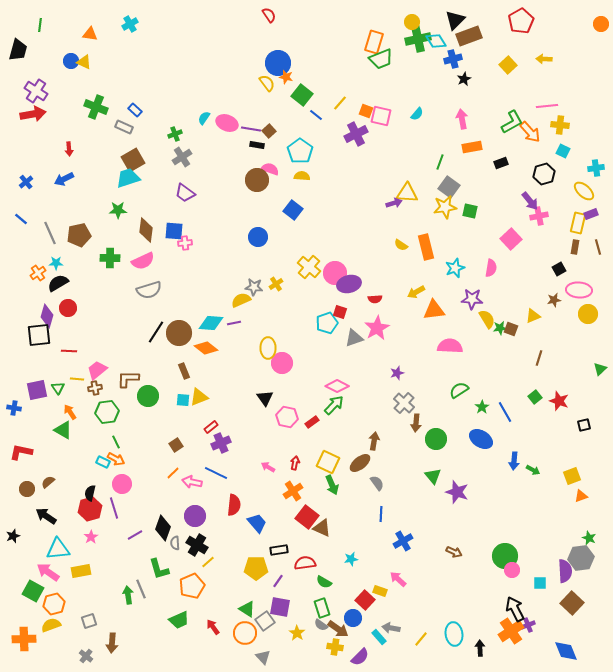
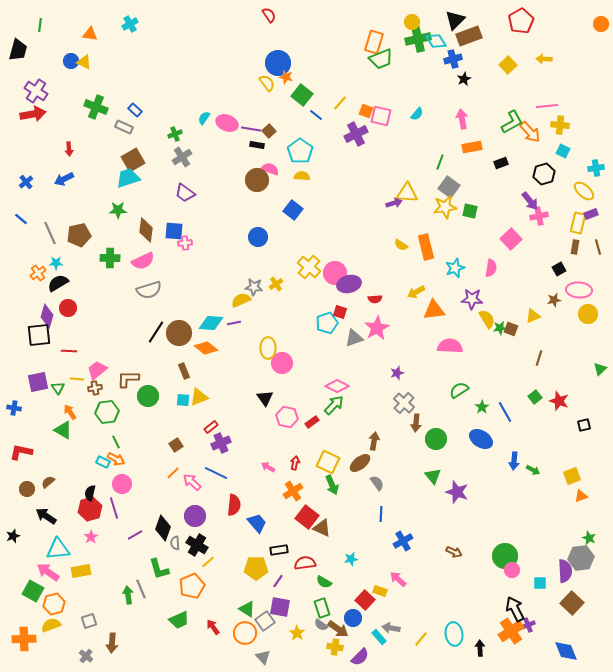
purple square at (37, 390): moved 1 px right, 8 px up
pink arrow at (192, 482): rotated 30 degrees clockwise
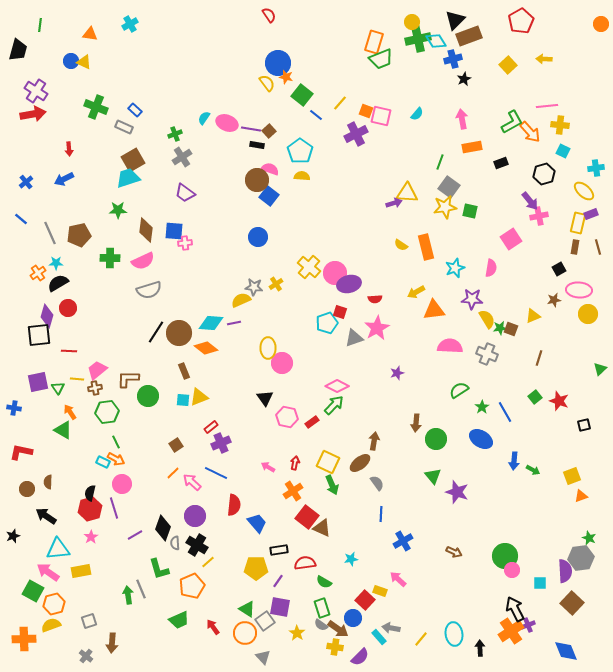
blue square at (293, 210): moved 24 px left, 14 px up
pink square at (511, 239): rotated 10 degrees clockwise
gray cross at (404, 403): moved 83 px right, 49 px up; rotated 20 degrees counterclockwise
brown semicircle at (48, 482): rotated 48 degrees counterclockwise
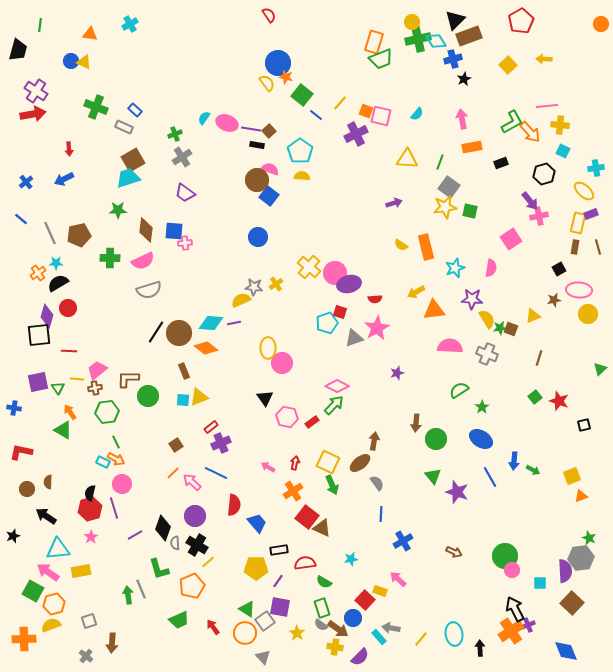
yellow triangle at (407, 193): moved 34 px up
blue line at (505, 412): moved 15 px left, 65 px down
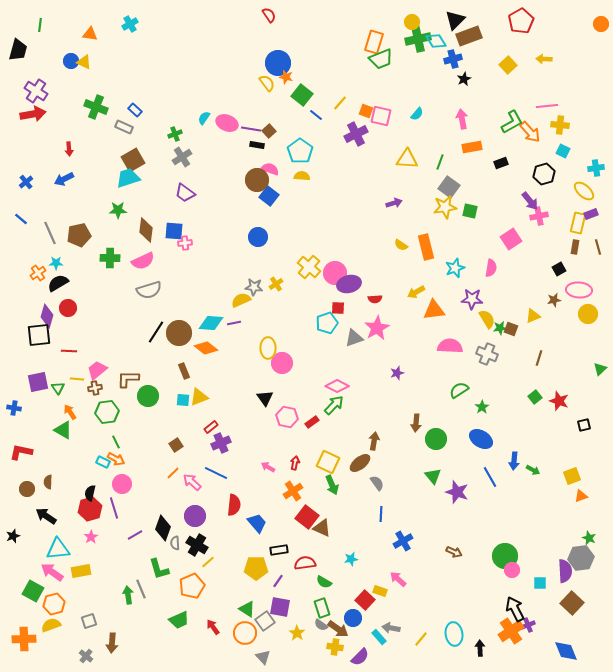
red square at (340, 312): moved 2 px left, 4 px up; rotated 16 degrees counterclockwise
pink arrow at (48, 572): moved 4 px right
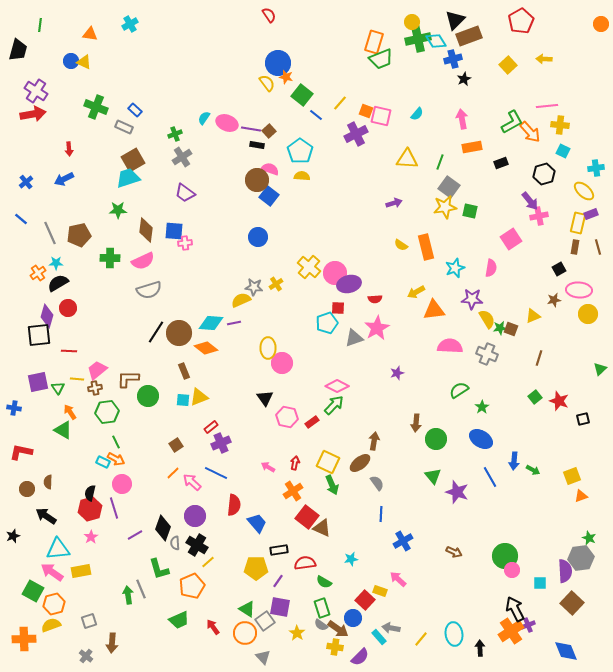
black square at (584, 425): moved 1 px left, 6 px up
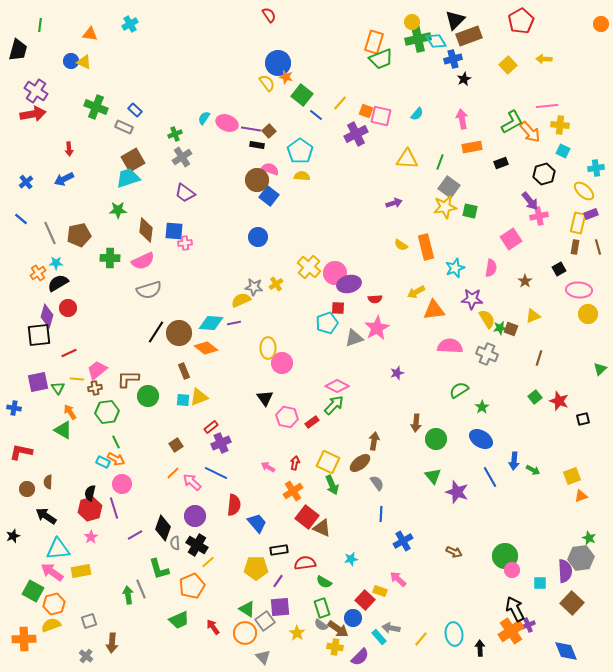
brown star at (554, 300): moved 29 px left, 19 px up; rotated 24 degrees counterclockwise
red line at (69, 351): moved 2 px down; rotated 28 degrees counterclockwise
purple square at (280, 607): rotated 15 degrees counterclockwise
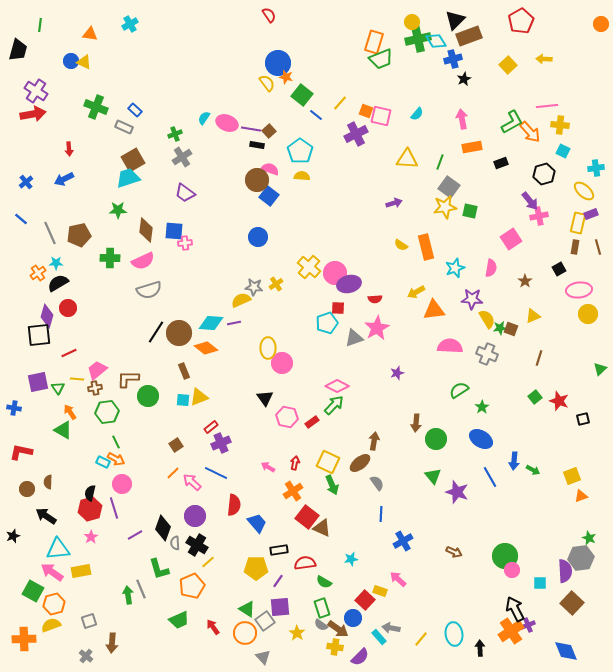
pink ellipse at (579, 290): rotated 10 degrees counterclockwise
